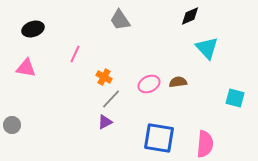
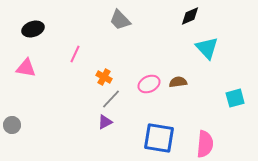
gray trapezoid: rotated 10 degrees counterclockwise
cyan square: rotated 30 degrees counterclockwise
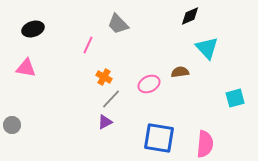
gray trapezoid: moved 2 px left, 4 px down
pink line: moved 13 px right, 9 px up
brown semicircle: moved 2 px right, 10 px up
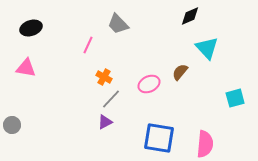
black ellipse: moved 2 px left, 1 px up
brown semicircle: rotated 42 degrees counterclockwise
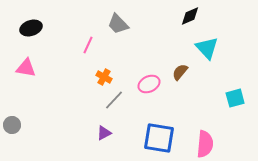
gray line: moved 3 px right, 1 px down
purple triangle: moved 1 px left, 11 px down
